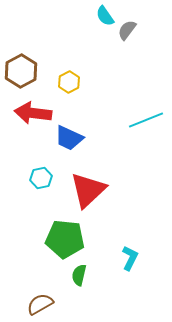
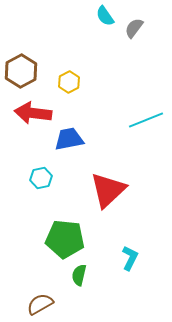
gray semicircle: moved 7 px right, 2 px up
blue trapezoid: moved 1 px down; rotated 144 degrees clockwise
red triangle: moved 20 px right
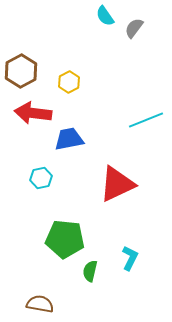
red triangle: moved 9 px right, 6 px up; rotated 18 degrees clockwise
green semicircle: moved 11 px right, 4 px up
brown semicircle: rotated 40 degrees clockwise
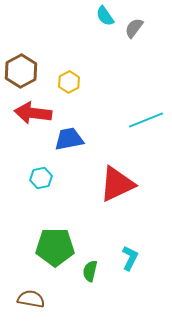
green pentagon: moved 10 px left, 8 px down; rotated 6 degrees counterclockwise
brown semicircle: moved 9 px left, 5 px up
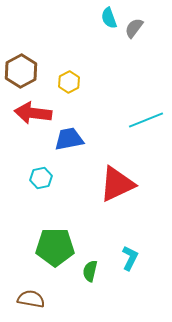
cyan semicircle: moved 4 px right, 2 px down; rotated 15 degrees clockwise
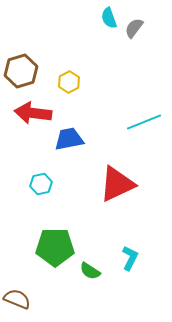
brown hexagon: rotated 12 degrees clockwise
cyan line: moved 2 px left, 2 px down
cyan hexagon: moved 6 px down
green semicircle: rotated 70 degrees counterclockwise
brown semicircle: moved 14 px left; rotated 12 degrees clockwise
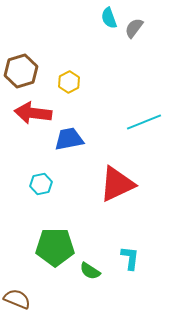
cyan L-shape: rotated 20 degrees counterclockwise
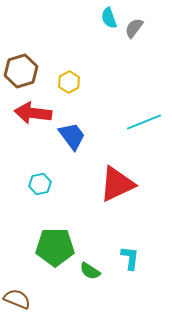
blue trapezoid: moved 3 px right, 3 px up; rotated 64 degrees clockwise
cyan hexagon: moved 1 px left
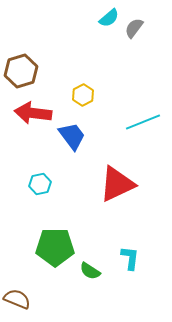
cyan semicircle: rotated 110 degrees counterclockwise
yellow hexagon: moved 14 px right, 13 px down
cyan line: moved 1 px left
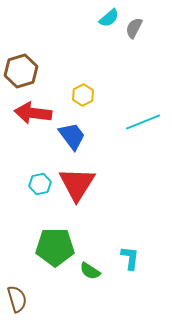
gray semicircle: rotated 10 degrees counterclockwise
red triangle: moved 40 px left; rotated 33 degrees counterclockwise
brown semicircle: rotated 52 degrees clockwise
